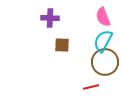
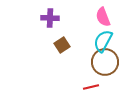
brown square: rotated 35 degrees counterclockwise
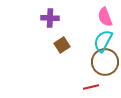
pink semicircle: moved 2 px right
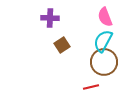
brown circle: moved 1 px left
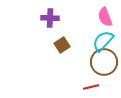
cyan semicircle: rotated 15 degrees clockwise
